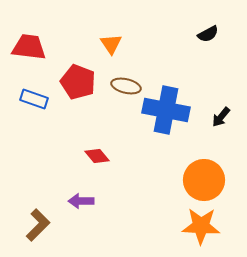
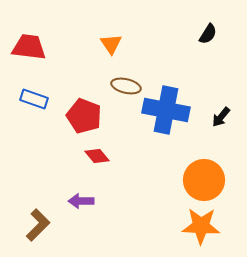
black semicircle: rotated 30 degrees counterclockwise
red pentagon: moved 6 px right, 34 px down
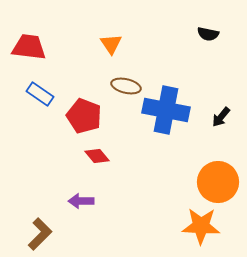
black semicircle: rotated 70 degrees clockwise
blue rectangle: moved 6 px right, 5 px up; rotated 16 degrees clockwise
orange circle: moved 14 px right, 2 px down
brown L-shape: moved 2 px right, 9 px down
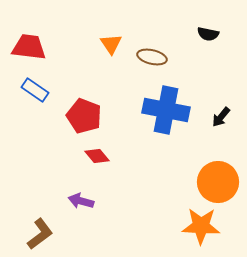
brown ellipse: moved 26 px right, 29 px up
blue rectangle: moved 5 px left, 4 px up
purple arrow: rotated 15 degrees clockwise
brown L-shape: rotated 8 degrees clockwise
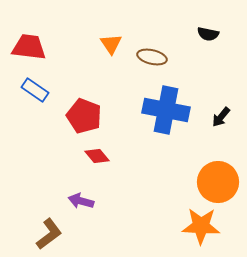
brown L-shape: moved 9 px right
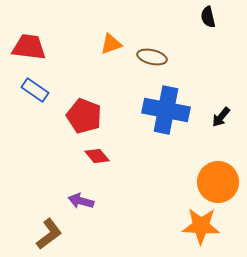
black semicircle: moved 17 px up; rotated 65 degrees clockwise
orange triangle: rotated 45 degrees clockwise
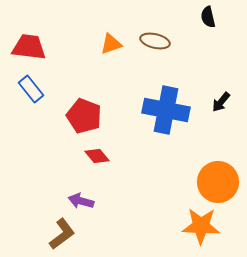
brown ellipse: moved 3 px right, 16 px up
blue rectangle: moved 4 px left, 1 px up; rotated 16 degrees clockwise
black arrow: moved 15 px up
brown L-shape: moved 13 px right
